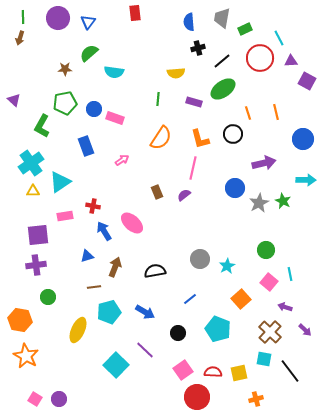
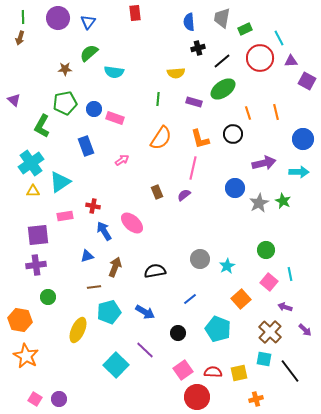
cyan arrow at (306, 180): moved 7 px left, 8 px up
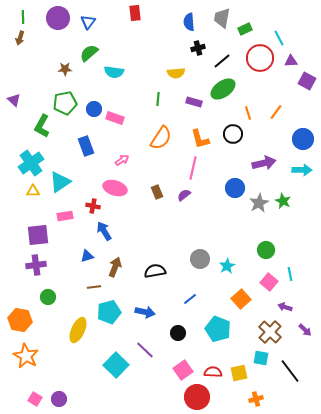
orange line at (276, 112): rotated 49 degrees clockwise
cyan arrow at (299, 172): moved 3 px right, 2 px up
pink ellipse at (132, 223): moved 17 px left, 35 px up; rotated 25 degrees counterclockwise
blue arrow at (145, 312): rotated 18 degrees counterclockwise
cyan square at (264, 359): moved 3 px left, 1 px up
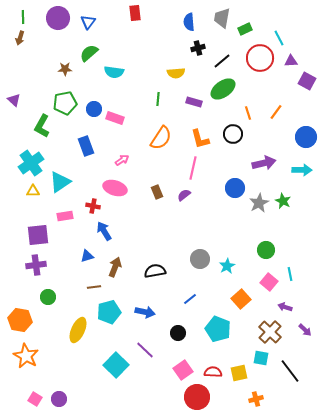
blue circle at (303, 139): moved 3 px right, 2 px up
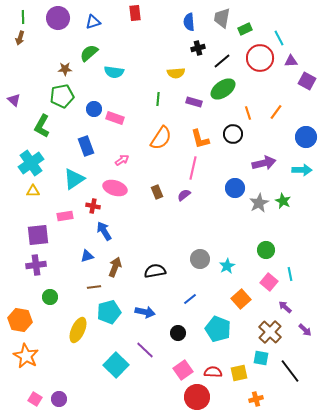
blue triangle at (88, 22): moved 5 px right; rotated 35 degrees clockwise
green pentagon at (65, 103): moved 3 px left, 7 px up
cyan triangle at (60, 182): moved 14 px right, 3 px up
green circle at (48, 297): moved 2 px right
purple arrow at (285, 307): rotated 24 degrees clockwise
